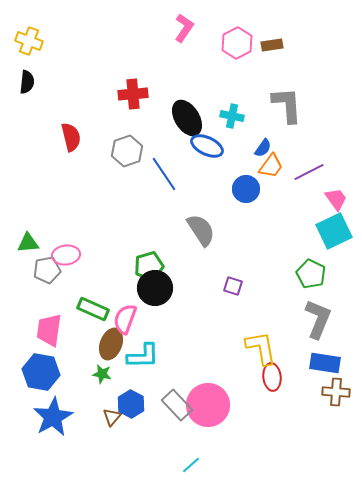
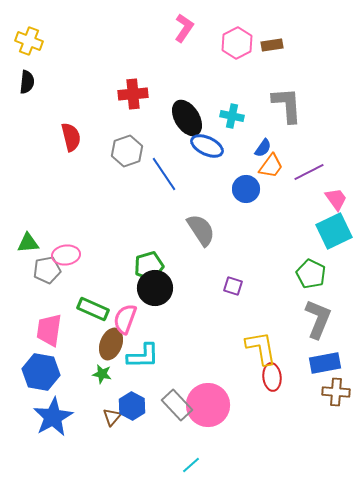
blue rectangle at (325, 363): rotated 20 degrees counterclockwise
blue hexagon at (131, 404): moved 1 px right, 2 px down
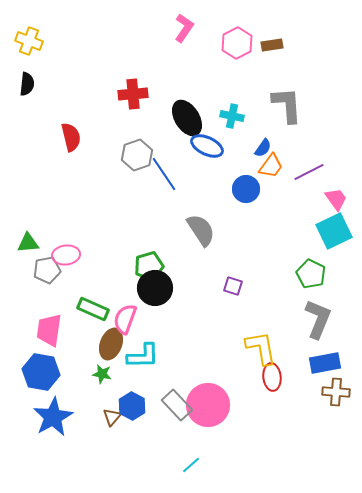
black semicircle at (27, 82): moved 2 px down
gray hexagon at (127, 151): moved 10 px right, 4 px down
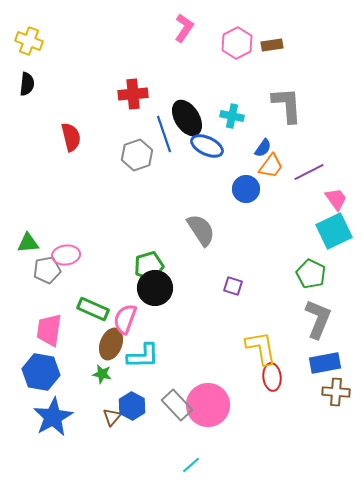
blue line at (164, 174): moved 40 px up; rotated 15 degrees clockwise
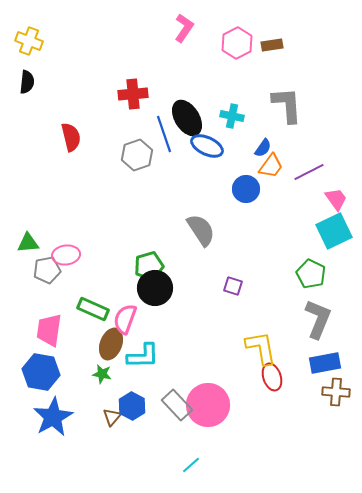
black semicircle at (27, 84): moved 2 px up
red ellipse at (272, 377): rotated 12 degrees counterclockwise
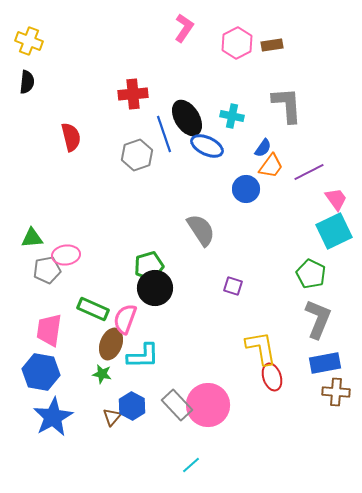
green triangle at (28, 243): moved 4 px right, 5 px up
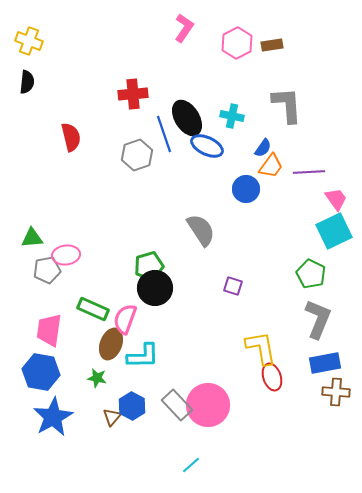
purple line at (309, 172): rotated 24 degrees clockwise
green star at (102, 374): moved 5 px left, 4 px down
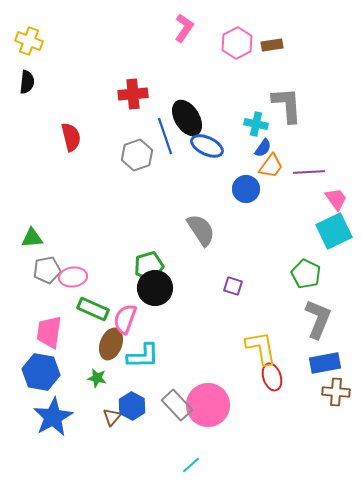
cyan cross at (232, 116): moved 24 px right, 8 px down
blue line at (164, 134): moved 1 px right, 2 px down
pink ellipse at (66, 255): moved 7 px right, 22 px down
green pentagon at (311, 274): moved 5 px left
pink trapezoid at (49, 330): moved 2 px down
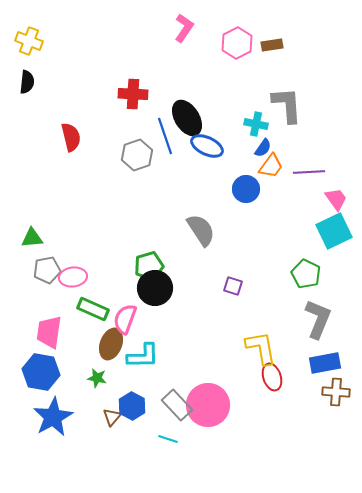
red cross at (133, 94): rotated 8 degrees clockwise
cyan line at (191, 465): moved 23 px left, 26 px up; rotated 60 degrees clockwise
